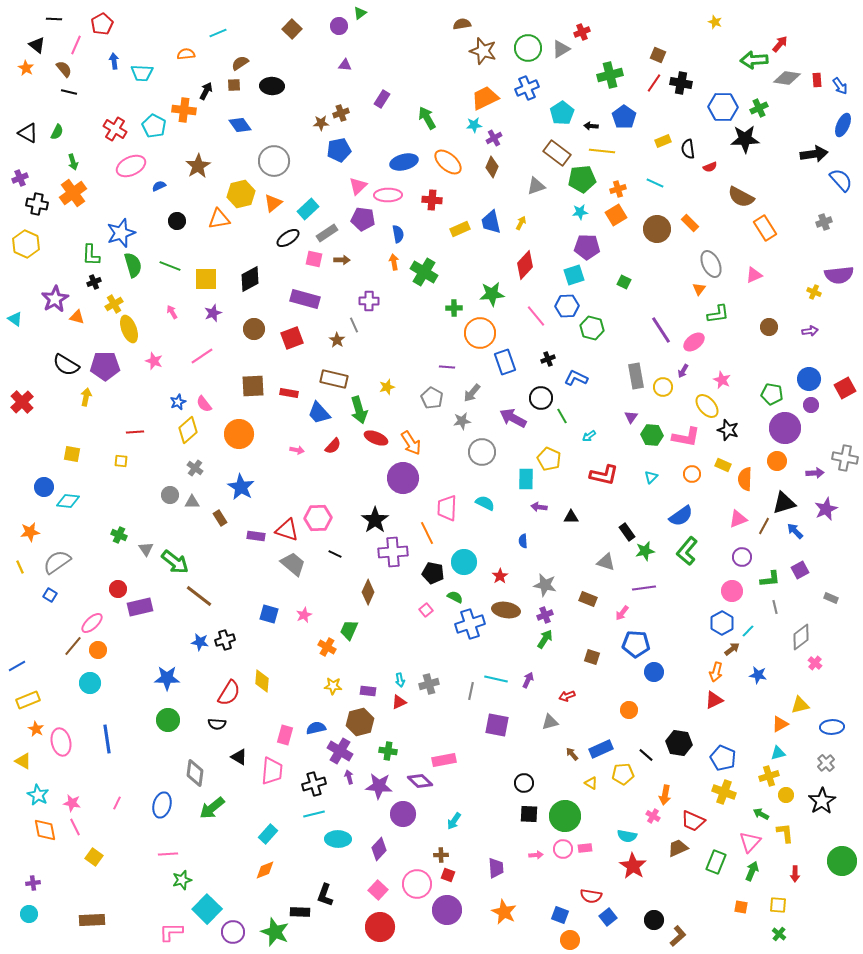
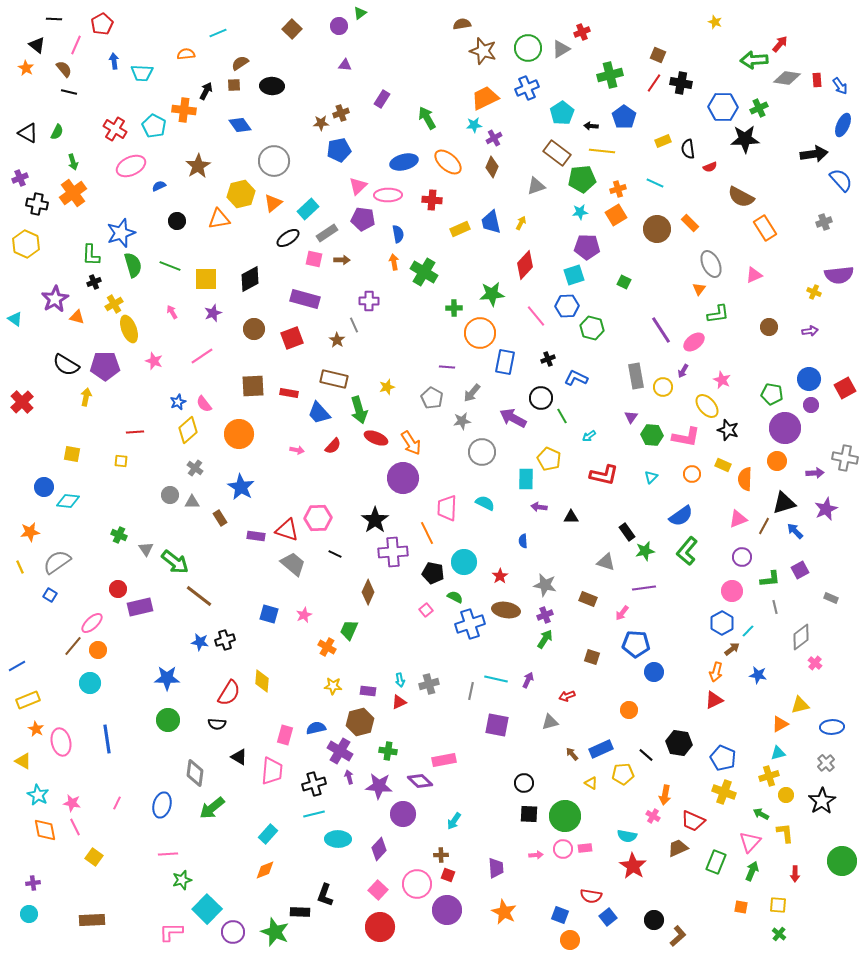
blue rectangle at (505, 362): rotated 30 degrees clockwise
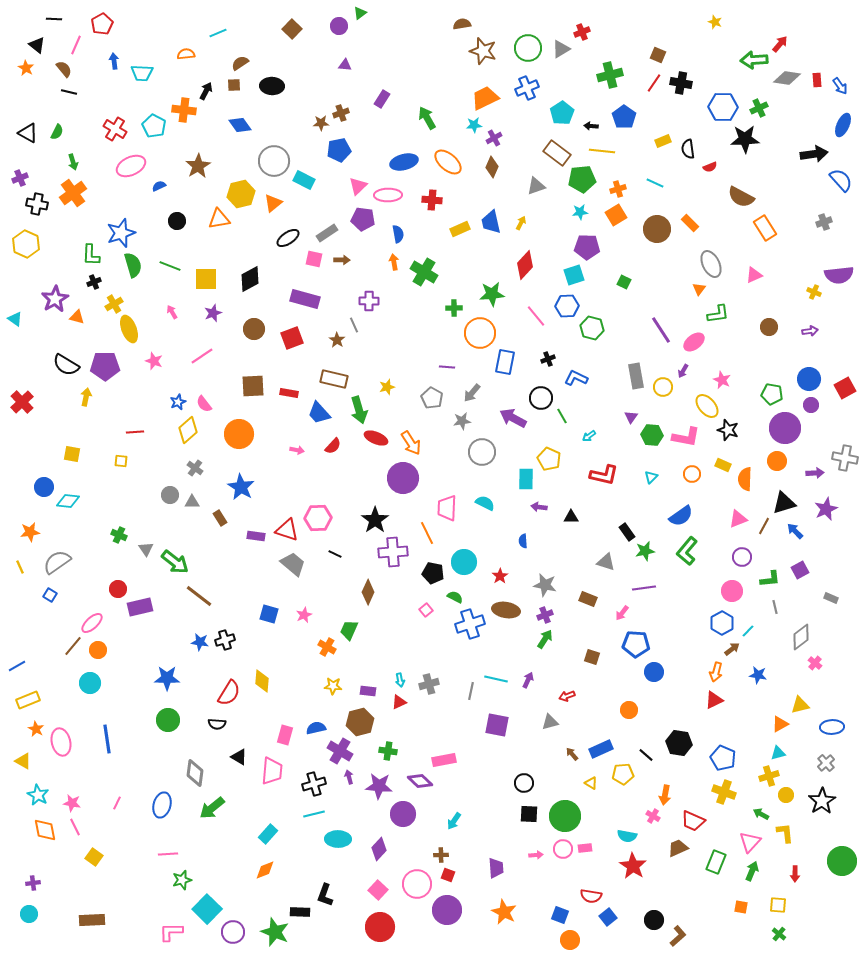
cyan rectangle at (308, 209): moved 4 px left, 29 px up; rotated 70 degrees clockwise
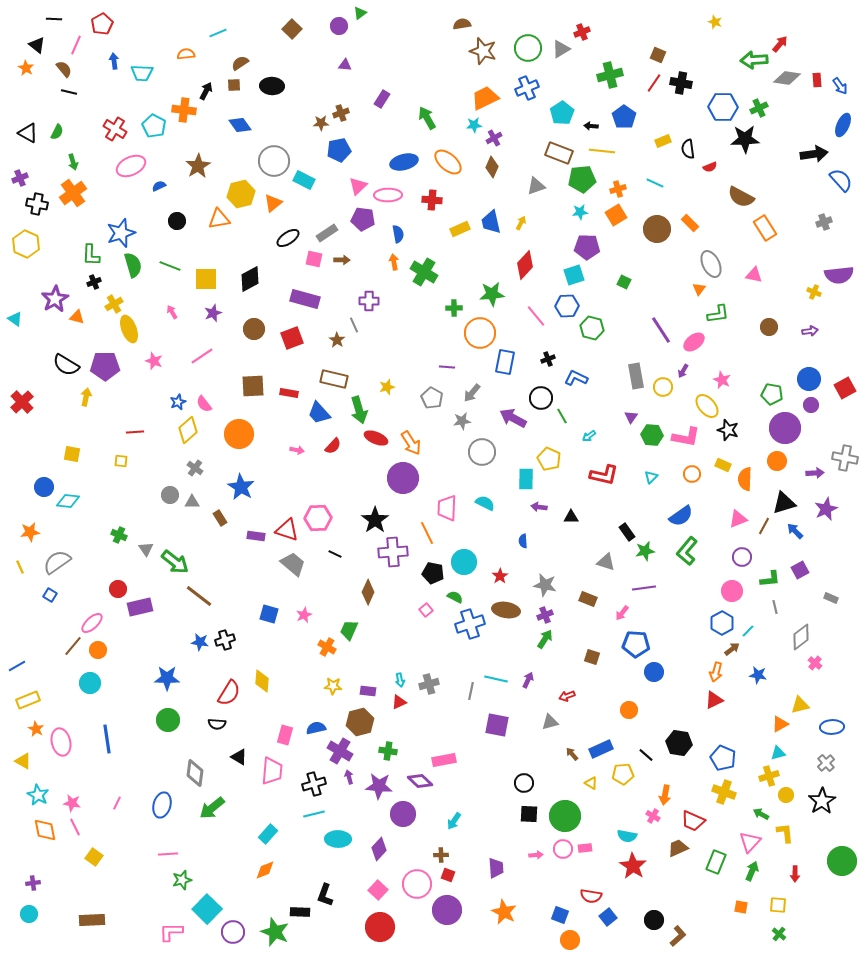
brown rectangle at (557, 153): moved 2 px right; rotated 16 degrees counterclockwise
pink triangle at (754, 275): rotated 36 degrees clockwise
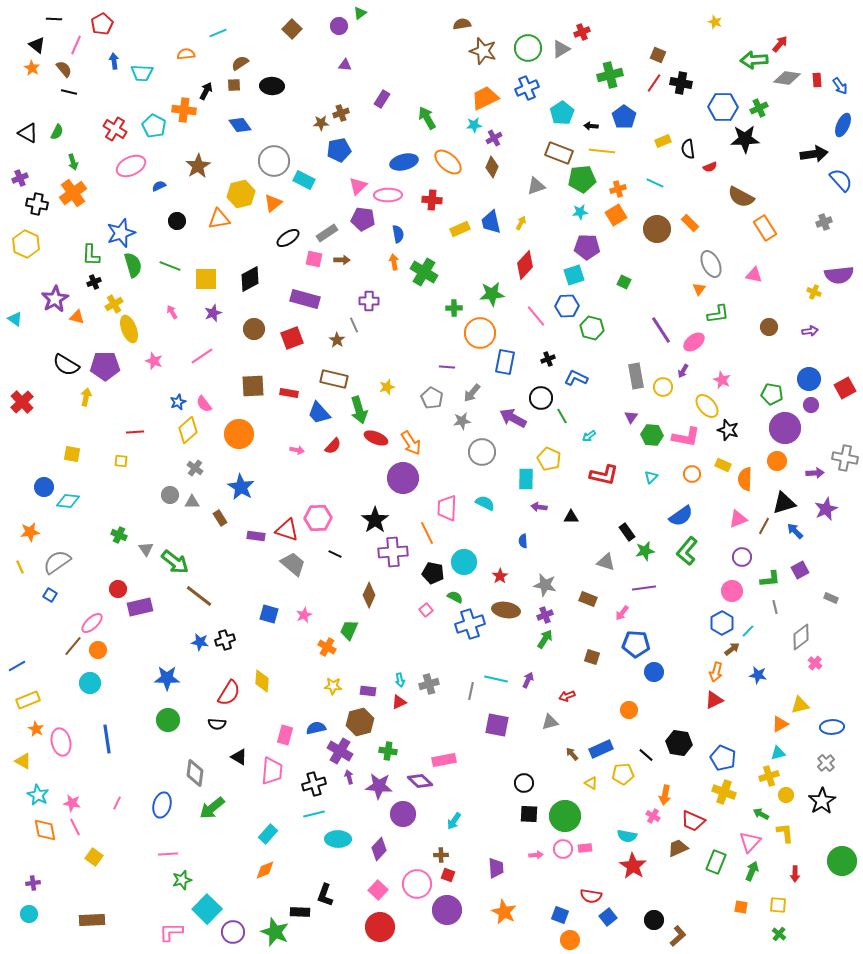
orange star at (26, 68): moved 6 px right
brown diamond at (368, 592): moved 1 px right, 3 px down
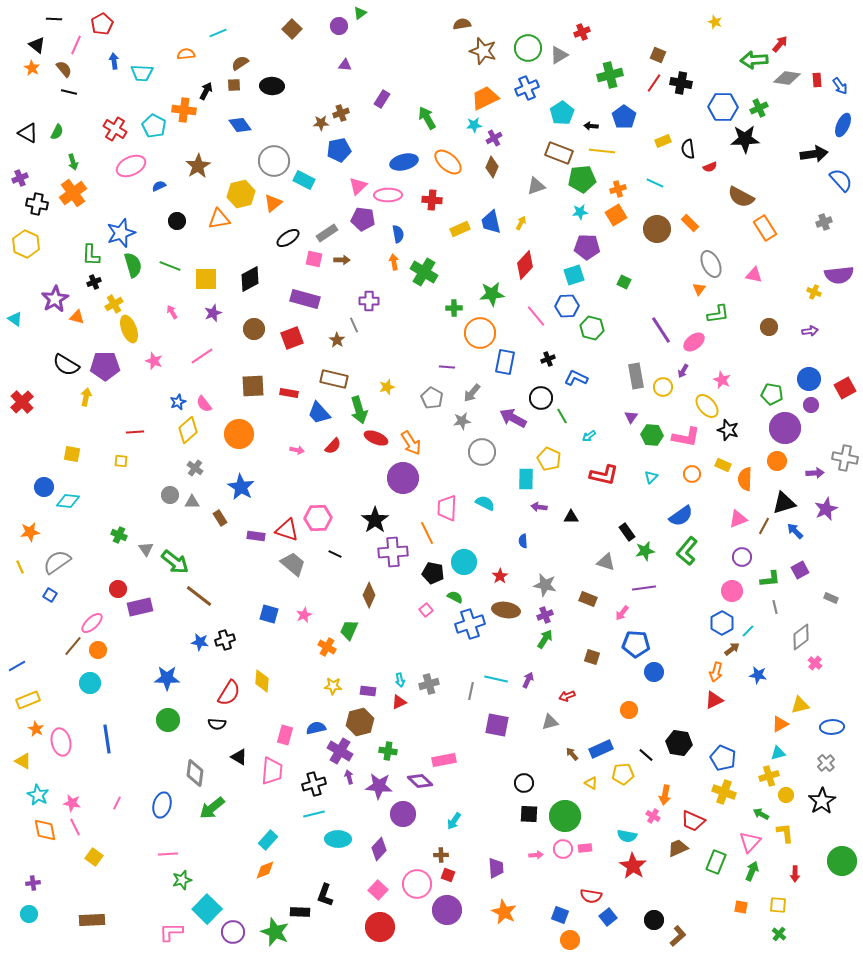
gray triangle at (561, 49): moved 2 px left, 6 px down
cyan rectangle at (268, 834): moved 6 px down
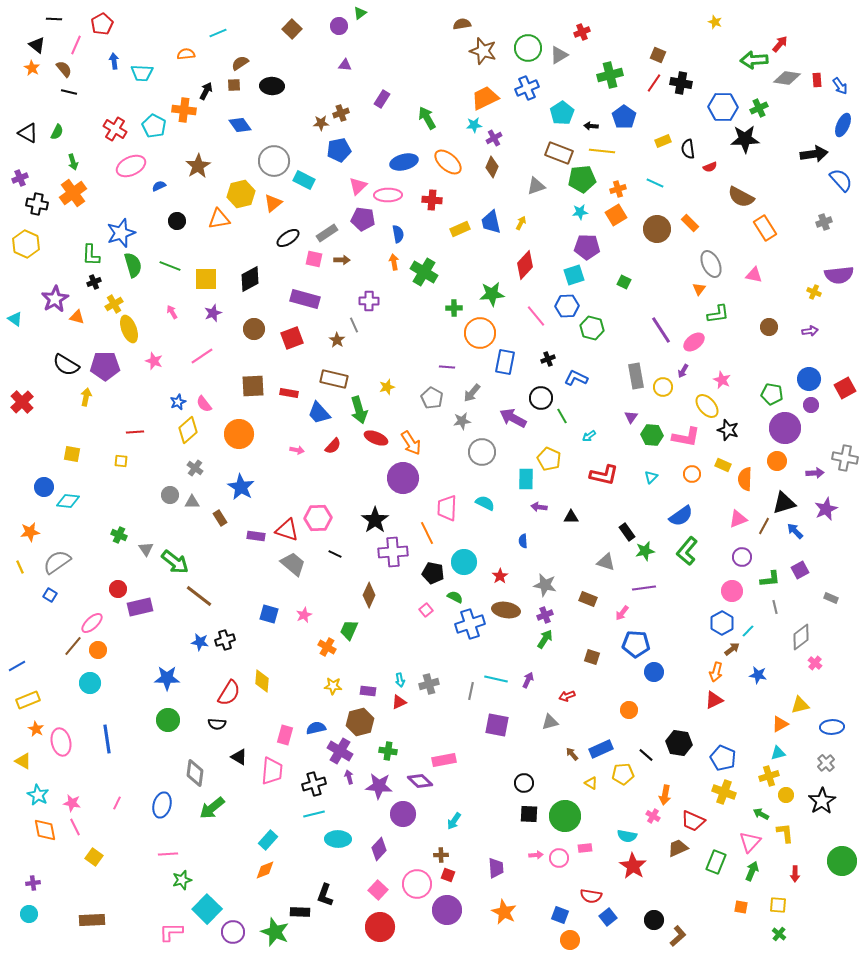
pink circle at (563, 849): moved 4 px left, 9 px down
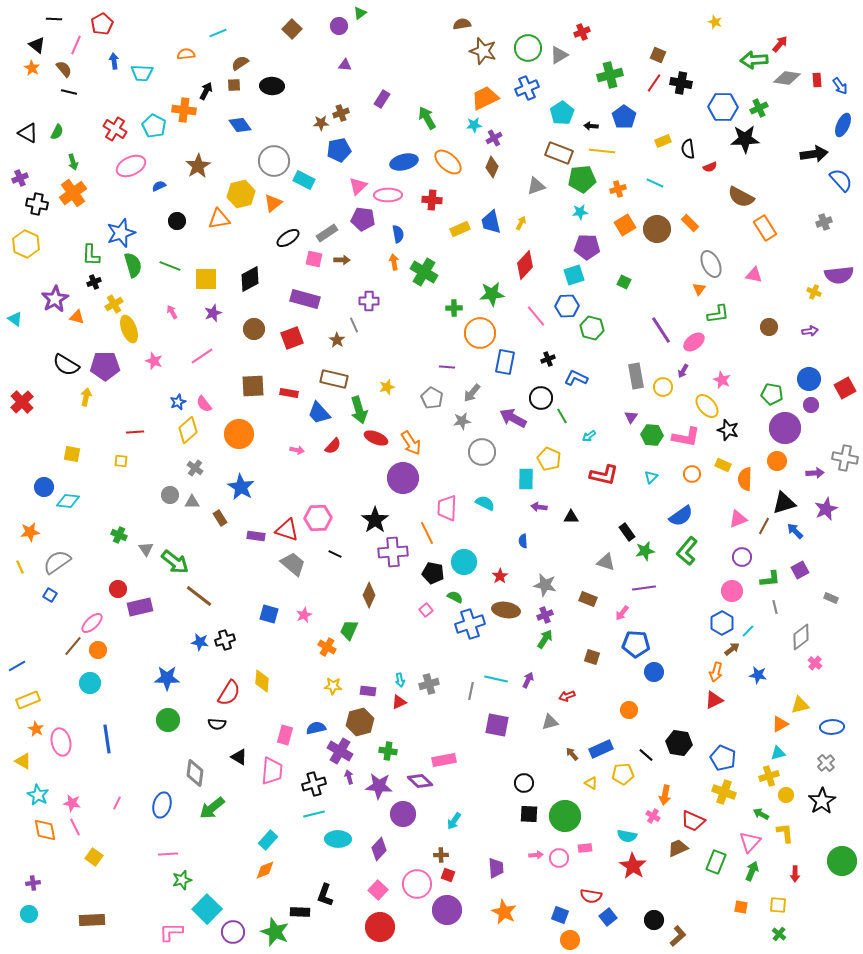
orange square at (616, 215): moved 9 px right, 10 px down
